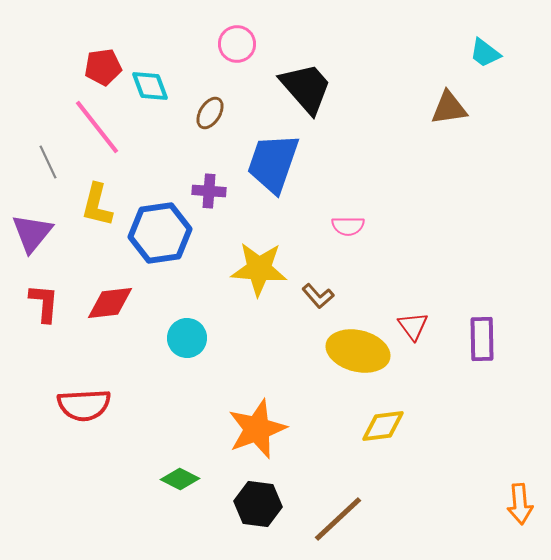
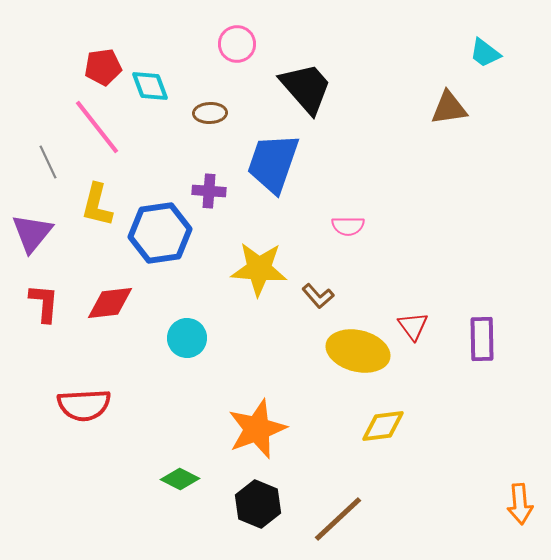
brown ellipse: rotated 56 degrees clockwise
black hexagon: rotated 15 degrees clockwise
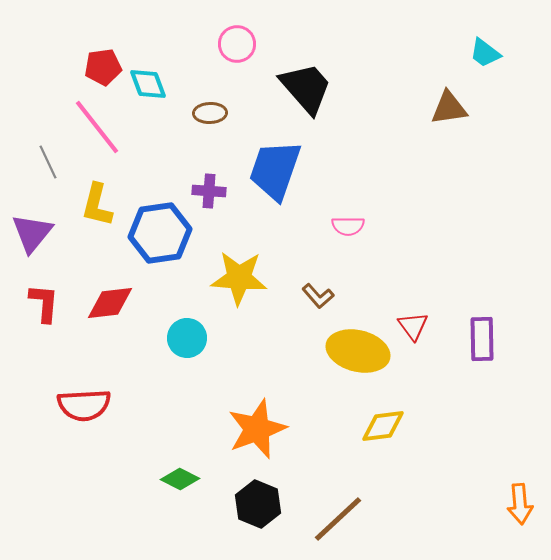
cyan diamond: moved 2 px left, 2 px up
blue trapezoid: moved 2 px right, 7 px down
yellow star: moved 20 px left, 9 px down
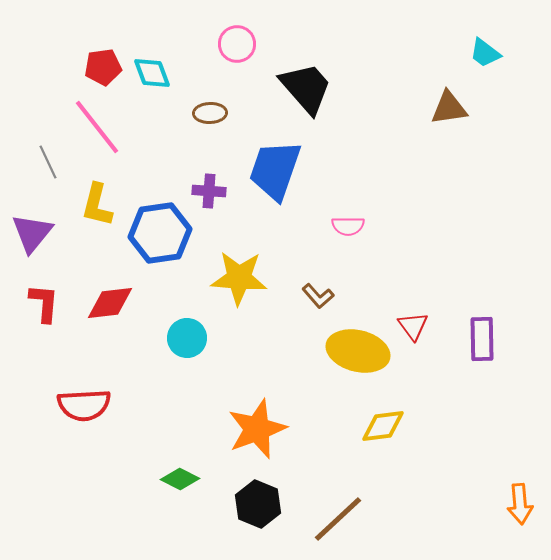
cyan diamond: moved 4 px right, 11 px up
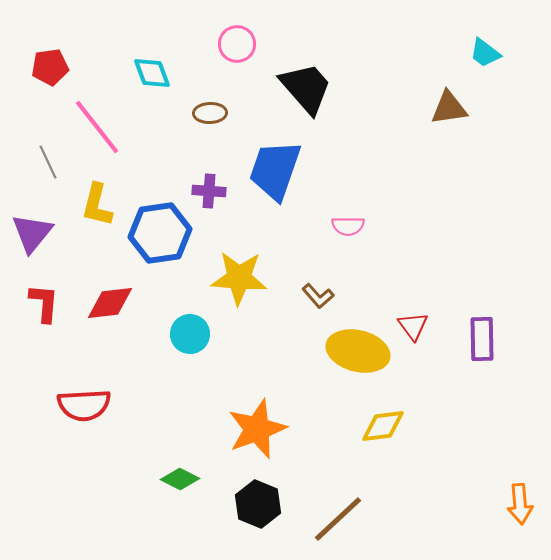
red pentagon: moved 53 px left
cyan circle: moved 3 px right, 4 px up
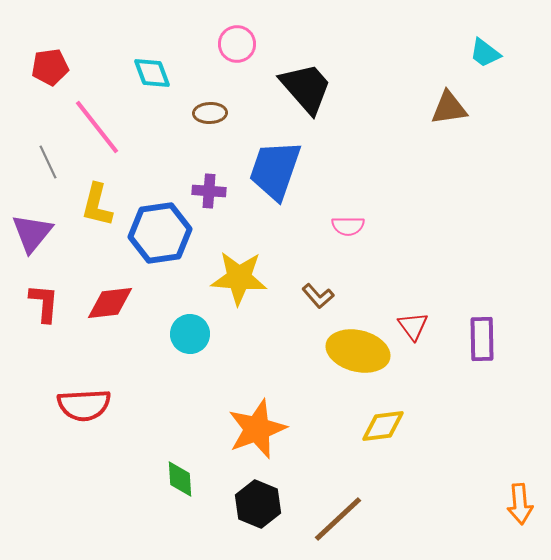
green diamond: rotated 60 degrees clockwise
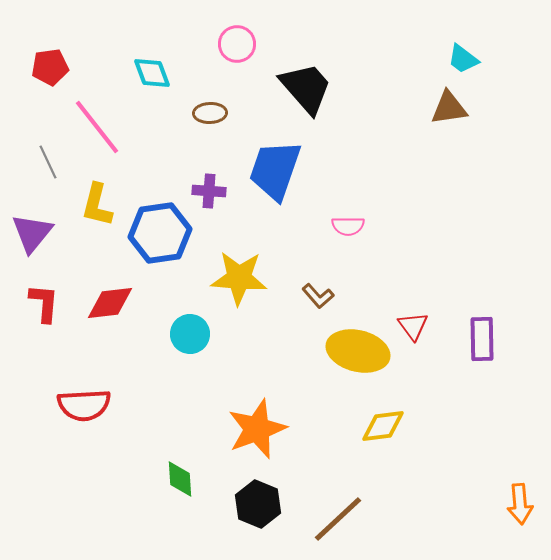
cyan trapezoid: moved 22 px left, 6 px down
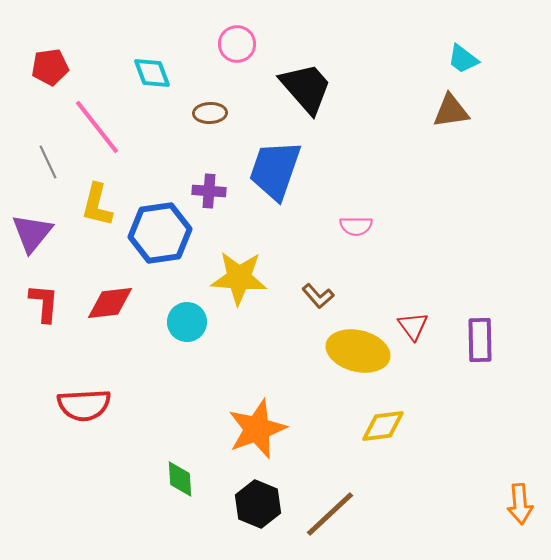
brown triangle: moved 2 px right, 3 px down
pink semicircle: moved 8 px right
cyan circle: moved 3 px left, 12 px up
purple rectangle: moved 2 px left, 1 px down
brown line: moved 8 px left, 5 px up
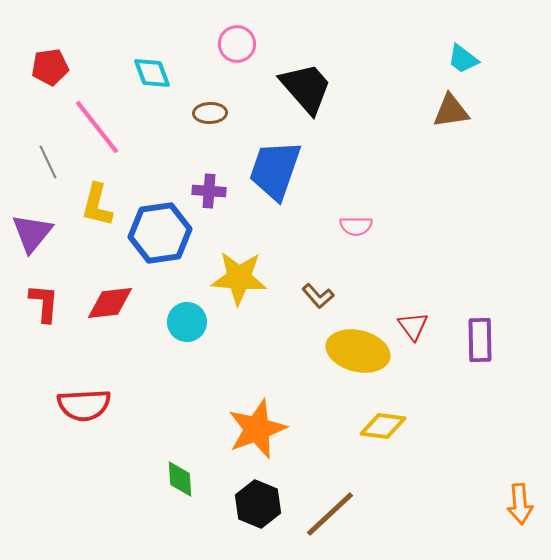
yellow diamond: rotated 15 degrees clockwise
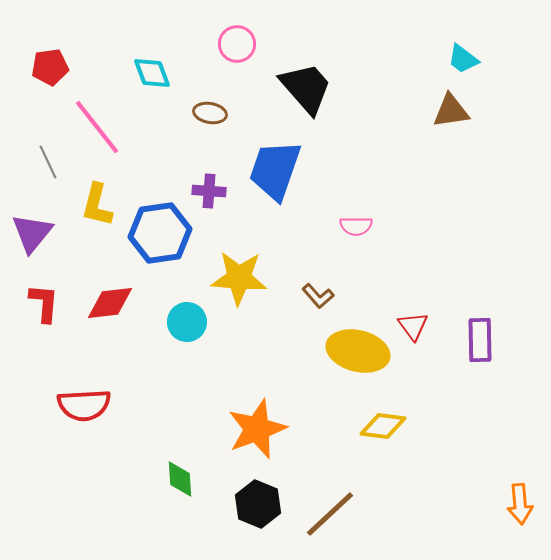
brown ellipse: rotated 12 degrees clockwise
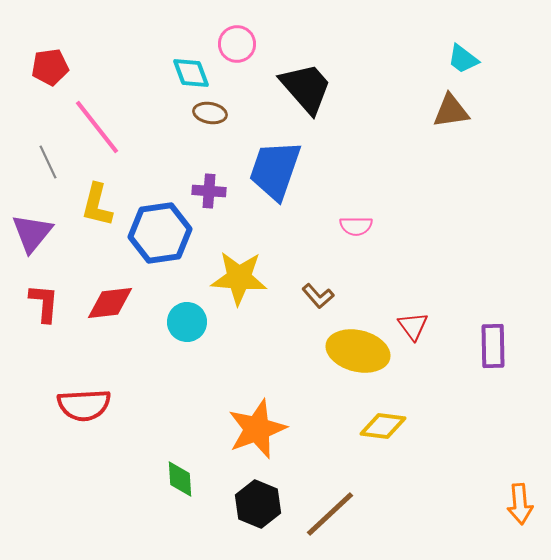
cyan diamond: moved 39 px right
purple rectangle: moved 13 px right, 6 px down
